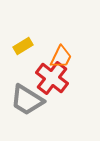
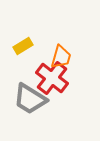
orange trapezoid: rotated 10 degrees counterclockwise
gray trapezoid: moved 3 px right, 1 px up
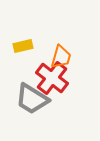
yellow rectangle: rotated 18 degrees clockwise
gray trapezoid: moved 2 px right
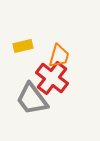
orange trapezoid: moved 2 px left, 1 px up
gray trapezoid: rotated 21 degrees clockwise
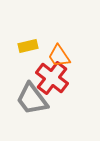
yellow rectangle: moved 5 px right
orange trapezoid: rotated 130 degrees clockwise
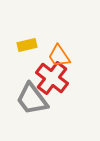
yellow rectangle: moved 1 px left, 1 px up
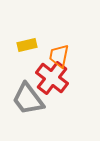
orange trapezoid: rotated 45 degrees clockwise
gray trapezoid: moved 4 px left
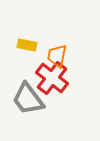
yellow rectangle: rotated 24 degrees clockwise
orange trapezoid: moved 2 px left
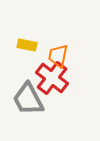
orange trapezoid: moved 1 px right
gray trapezoid: rotated 9 degrees clockwise
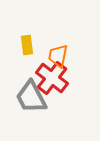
yellow rectangle: rotated 72 degrees clockwise
gray trapezoid: moved 3 px right, 2 px up
